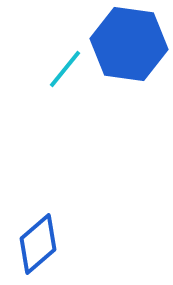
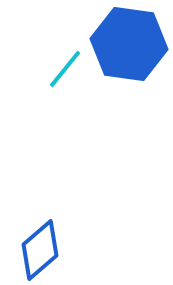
blue diamond: moved 2 px right, 6 px down
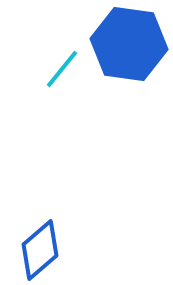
cyan line: moved 3 px left
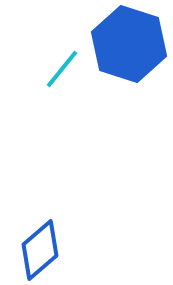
blue hexagon: rotated 10 degrees clockwise
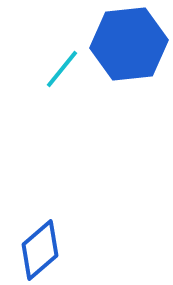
blue hexagon: rotated 24 degrees counterclockwise
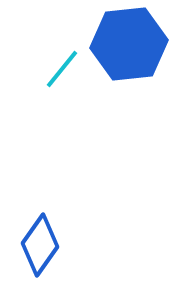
blue diamond: moved 5 px up; rotated 14 degrees counterclockwise
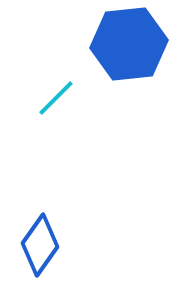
cyan line: moved 6 px left, 29 px down; rotated 6 degrees clockwise
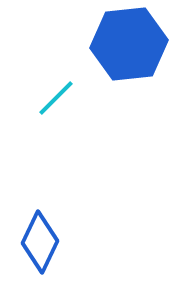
blue diamond: moved 3 px up; rotated 10 degrees counterclockwise
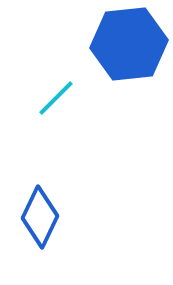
blue diamond: moved 25 px up
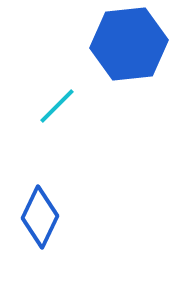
cyan line: moved 1 px right, 8 px down
